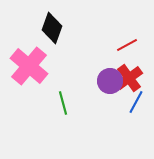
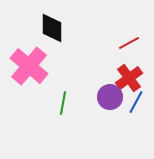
black diamond: rotated 20 degrees counterclockwise
red line: moved 2 px right, 2 px up
purple circle: moved 16 px down
green line: rotated 25 degrees clockwise
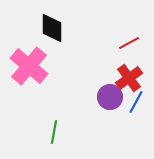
green line: moved 9 px left, 29 px down
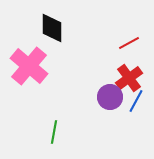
blue line: moved 1 px up
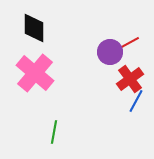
black diamond: moved 18 px left
pink cross: moved 6 px right, 7 px down
red cross: moved 1 px right, 1 px down
purple circle: moved 45 px up
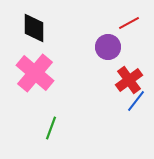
red line: moved 20 px up
purple circle: moved 2 px left, 5 px up
red cross: moved 1 px left, 1 px down
blue line: rotated 10 degrees clockwise
green line: moved 3 px left, 4 px up; rotated 10 degrees clockwise
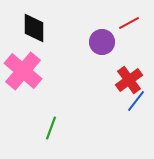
purple circle: moved 6 px left, 5 px up
pink cross: moved 12 px left, 2 px up
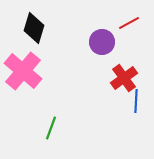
black diamond: rotated 16 degrees clockwise
red cross: moved 5 px left, 2 px up
blue line: rotated 35 degrees counterclockwise
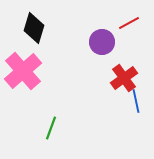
pink cross: rotated 9 degrees clockwise
blue line: rotated 15 degrees counterclockwise
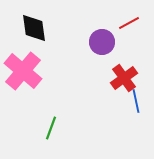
black diamond: rotated 24 degrees counterclockwise
pink cross: rotated 9 degrees counterclockwise
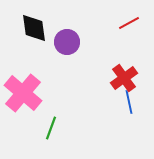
purple circle: moved 35 px left
pink cross: moved 22 px down
blue line: moved 7 px left, 1 px down
